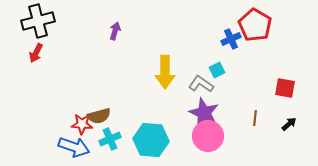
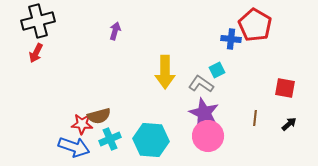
blue cross: rotated 30 degrees clockwise
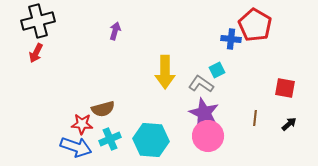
brown semicircle: moved 4 px right, 7 px up
blue arrow: moved 2 px right
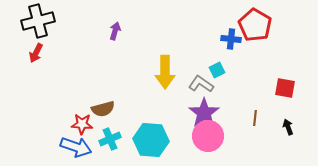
purple star: rotated 12 degrees clockwise
black arrow: moved 1 px left, 3 px down; rotated 70 degrees counterclockwise
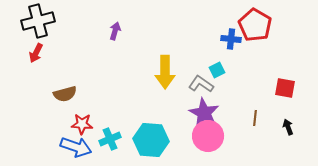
brown semicircle: moved 38 px left, 15 px up
purple star: rotated 8 degrees counterclockwise
